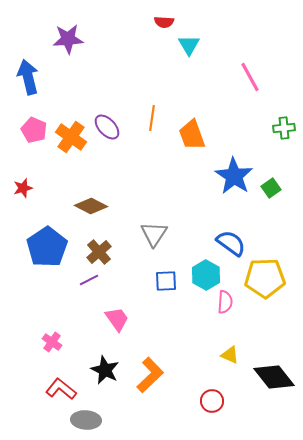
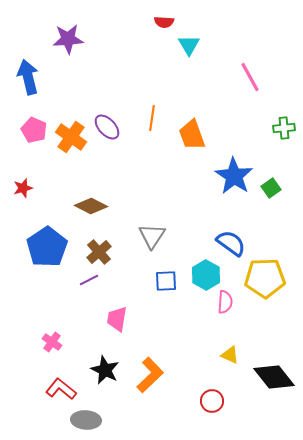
gray triangle: moved 2 px left, 2 px down
pink trapezoid: rotated 136 degrees counterclockwise
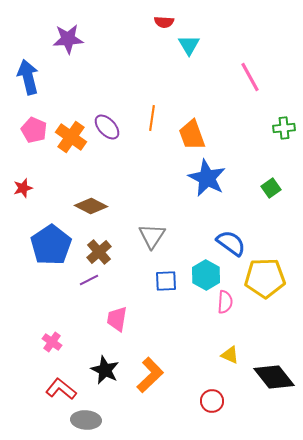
blue star: moved 27 px left, 2 px down; rotated 6 degrees counterclockwise
blue pentagon: moved 4 px right, 2 px up
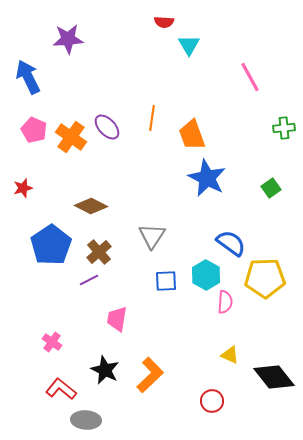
blue arrow: rotated 12 degrees counterclockwise
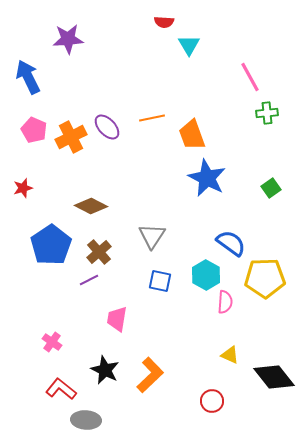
orange line: rotated 70 degrees clockwise
green cross: moved 17 px left, 15 px up
orange cross: rotated 28 degrees clockwise
blue square: moved 6 px left; rotated 15 degrees clockwise
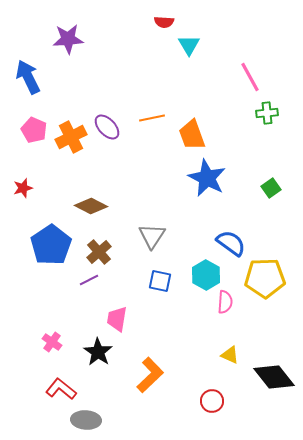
black star: moved 7 px left, 18 px up; rotated 8 degrees clockwise
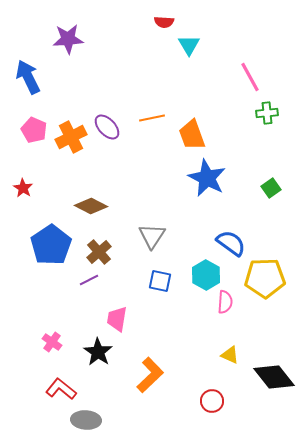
red star: rotated 24 degrees counterclockwise
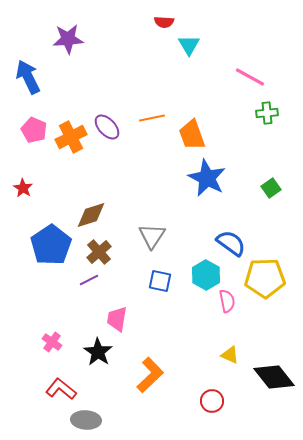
pink line: rotated 32 degrees counterclockwise
brown diamond: moved 9 px down; rotated 44 degrees counterclockwise
pink semicircle: moved 2 px right, 1 px up; rotated 15 degrees counterclockwise
